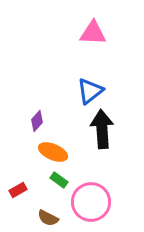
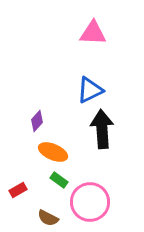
blue triangle: moved 1 px up; rotated 12 degrees clockwise
pink circle: moved 1 px left
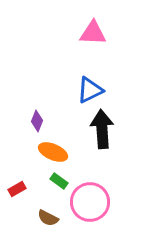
purple diamond: rotated 20 degrees counterclockwise
green rectangle: moved 1 px down
red rectangle: moved 1 px left, 1 px up
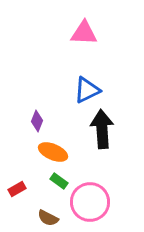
pink triangle: moved 9 px left
blue triangle: moved 3 px left
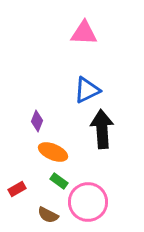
pink circle: moved 2 px left
brown semicircle: moved 3 px up
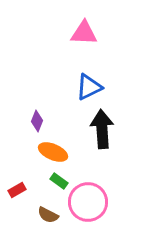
blue triangle: moved 2 px right, 3 px up
red rectangle: moved 1 px down
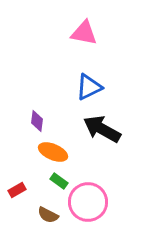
pink triangle: rotated 8 degrees clockwise
purple diamond: rotated 15 degrees counterclockwise
black arrow: rotated 57 degrees counterclockwise
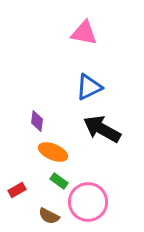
brown semicircle: moved 1 px right, 1 px down
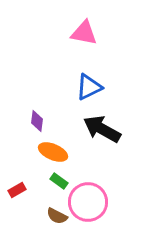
brown semicircle: moved 8 px right
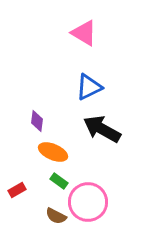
pink triangle: rotated 20 degrees clockwise
brown semicircle: moved 1 px left
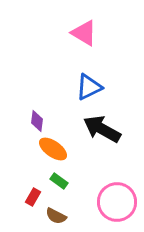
orange ellipse: moved 3 px up; rotated 12 degrees clockwise
red rectangle: moved 16 px right, 7 px down; rotated 30 degrees counterclockwise
pink circle: moved 29 px right
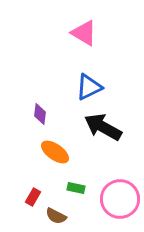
purple diamond: moved 3 px right, 7 px up
black arrow: moved 1 px right, 2 px up
orange ellipse: moved 2 px right, 3 px down
green rectangle: moved 17 px right, 7 px down; rotated 24 degrees counterclockwise
pink circle: moved 3 px right, 3 px up
